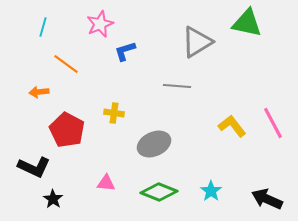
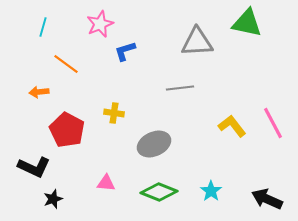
gray triangle: rotated 28 degrees clockwise
gray line: moved 3 px right, 2 px down; rotated 12 degrees counterclockwise
black star: rotated 18 degrees clockwise
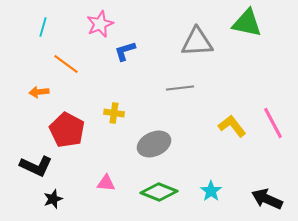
black L-shape: moved 2 px right, 1 px up
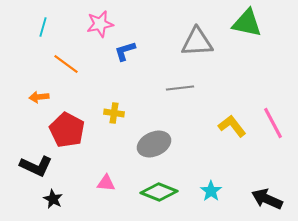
pink star: rotated 12 degrees clockwise
orange arrow: moved 5 px down
black star: rotated 24 degrees counterclockwise
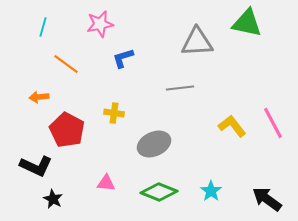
blue L-shape: moved 2 px left, 7 px down
black arrow: rotated 12 degrees clockwise
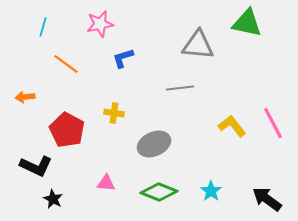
gray triangle: moved 1 px right, 3 px down; rotated 8 degrees clockwise
orange arrow: moved 14 px left
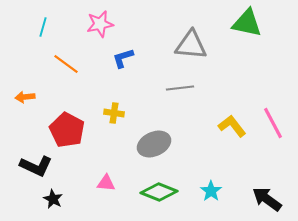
gray triangle: moved 7 px left
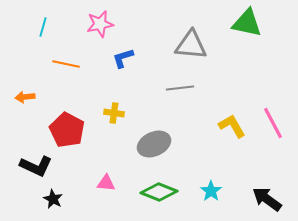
orange line: rotated 24 degrees counterclockwise
yellow L-shape: rotated 8 degrees clockwise
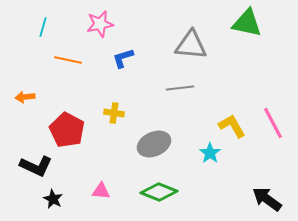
orange line: moved 2 px right, 4 px up
pink triangle: moved 5 px left, 8 px down
cyan star: moved 1 px left, 38 px up
